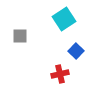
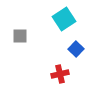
blue square: moved 2 px up
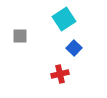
blue square: moved 2 px left, 1 px up
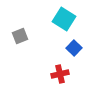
cyan square: rotated 25 degrees counterclockwise
gray square: rotated 21 degrees counterclockwise
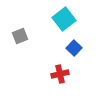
cyan square: rotated 20 degrees clockwise
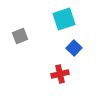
cyan square: rotated 20 degrees clockwise
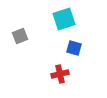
blue square: rotated 28 degrees counterclockwise
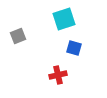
gray square: moved 2 px left
red cross: moved 2 px left, 1 px down
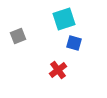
blue square: moved 5 px up
red cross: moved 5 px up; rotated 24 degrees counterclockwise
